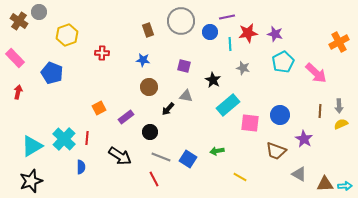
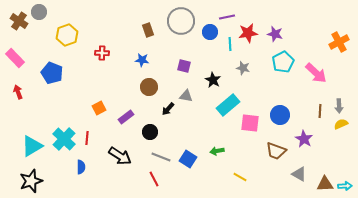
blue star at (143, 60): moved 1 px left
red arrow at (18, 92): rotated 32 degrees counterclockwise
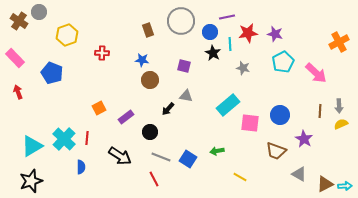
black star at (213, 80): moved 27 px up
brown circle at (149, 87): moved 1 px right, 7 px up
brown triangle at (325, 184): rotated 24 degrees counterclockwise
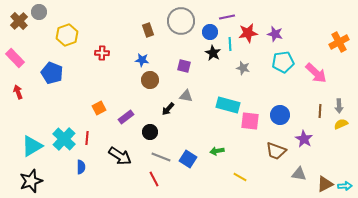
brown cross at (19, 21): rotated 12 degrees clockwise
cyan pentagon at (283, 62): rotated 20 degrees clockwise
cyan rectangle at (228, 105): rotated 55 degrees clockwise
pink square at (250, 123): moved 2 px up
gray triangle at (299, 174): rotated 21 degrees counterclockwise
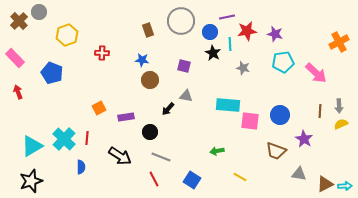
red star at (248, 33): moved 1 px left, 2 px up
cyan rectangle at (228, 105): rotated 10 degrees counterclockwise
purple rectangle at (126, 117): rotated 28 degrees clockwise
blue square at (188, 159): moved 4 px right, 21 px down
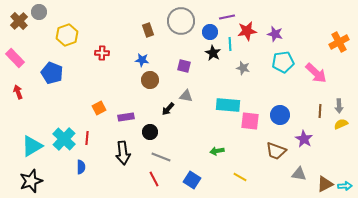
black arrow at (120, 156): moved 3 px right, 3 px up; rotated 50 degrees clockwise
